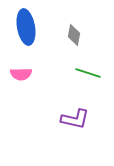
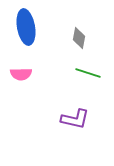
gray diamond: moved 5 px right, 3 px down
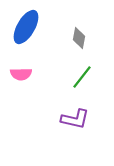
blue ellipse: rotated 40 degrees clockwise
green line: moved 6 px left, 4 px down; rotated 70 degrees counterclockwise
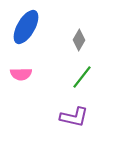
gray diamond: moved 2 px down; rotated 20 degrees clockwise
purple L-shape: moved 1 px left, 2 px up
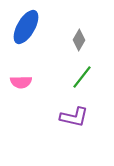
pink semicircle: moved 8 px down
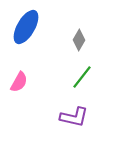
pink semicircle: moved 2 px left; rotated 60 degrees counterclockwise
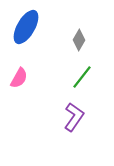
pink semicircle: moved 4 px up
purple L-shape: rotated 68 degrees counterclockwise
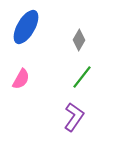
pink semicircle: moved 2 px right, 1 px down
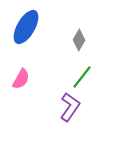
purple L-shape: moved 4 px left, 10 px up
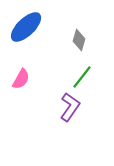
blue ellipse: rotated 16 degrees clockwise
gray diamond: rotated 15 degrees counterclockwise
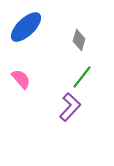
pink semicircle: rotated 70 degrees counterclockwise
purple L-shape: rotated 8 degrees clockwise
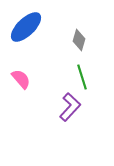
green line: rotated 55 degrees counterclockwise
